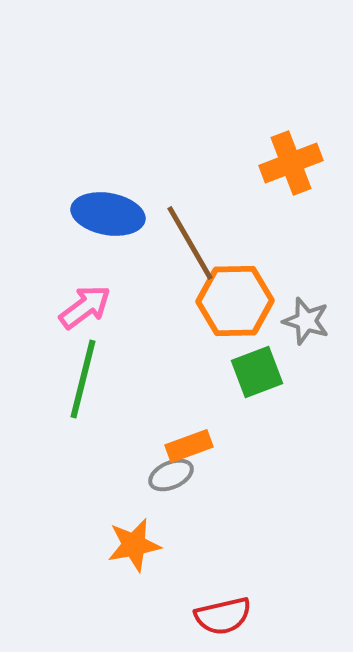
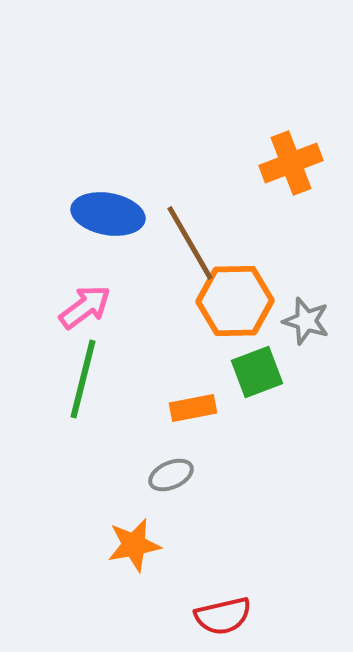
orange rectangle: moved 4 px right, 38 px up; rotated 9 degrees clockwise
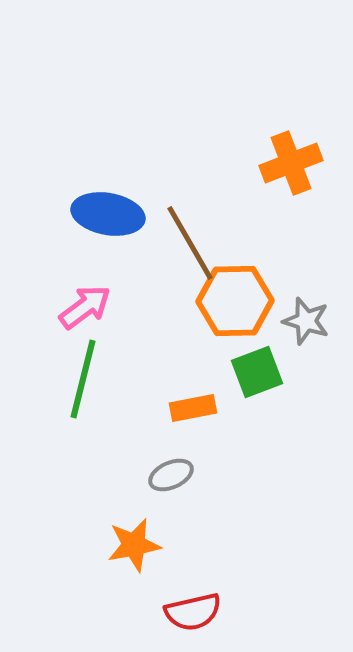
red semicircle: moved 30 px left, 4 px up
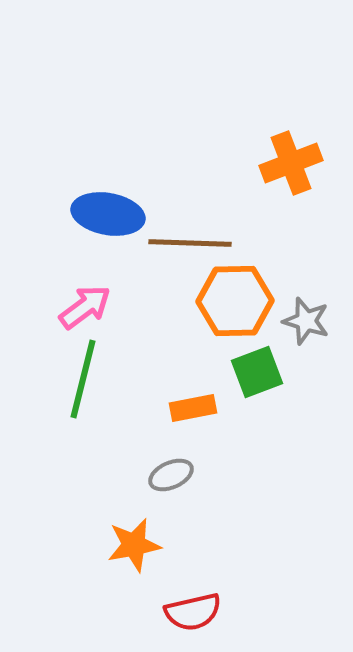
brown line: rotated 58 degrees counterclockwise
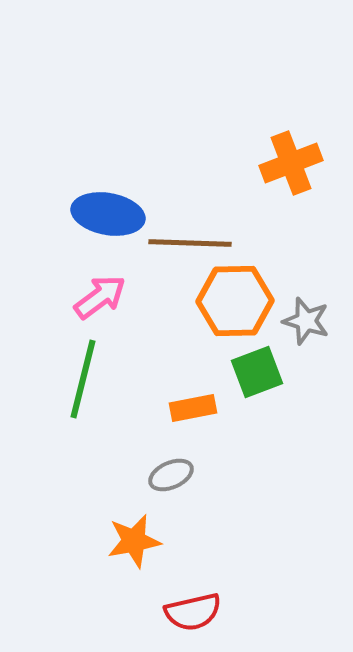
pink arrow: moved 15 px right, 10 px up
orange star: moved 4 px up
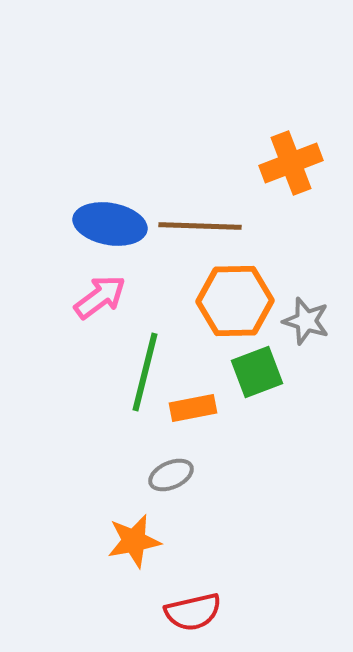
blue ellipse: moved 2 px right, 10 px down
brown line: moved 10 px right, 17 px up
green line: moved 62 px right, 7 px up
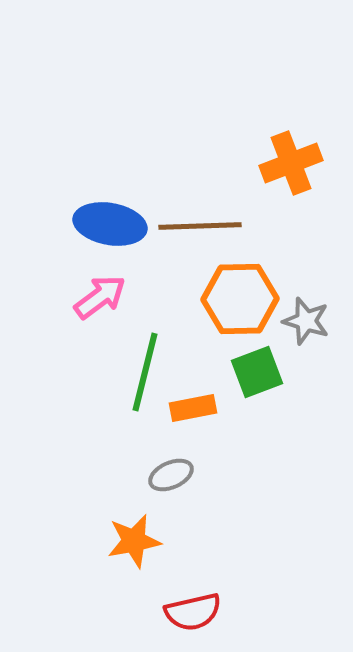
brown line: rotated 4 degrees counterclockwise
orange hexagon: moved 5 px right, 2 px up
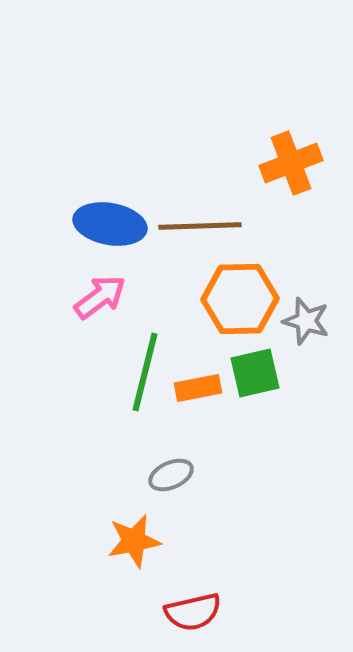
green square: moved 2 px left, 1 px down; rotated 8 degrees clockwise
orange rectangle: moved 5 px right, 20 px up
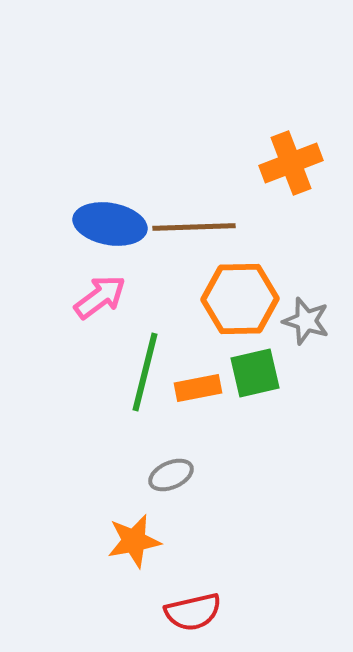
brown line: moved 6 px left, 1 px down
